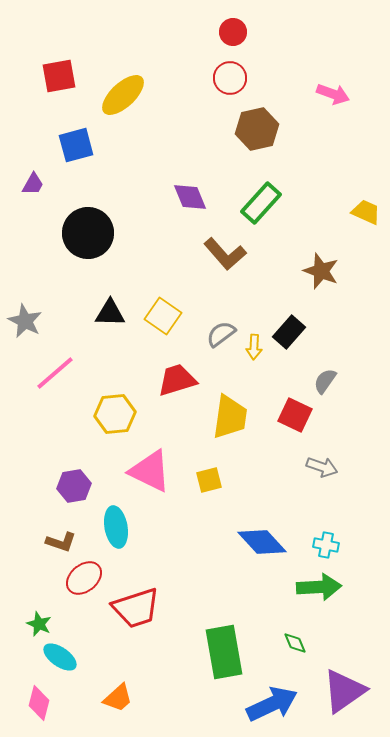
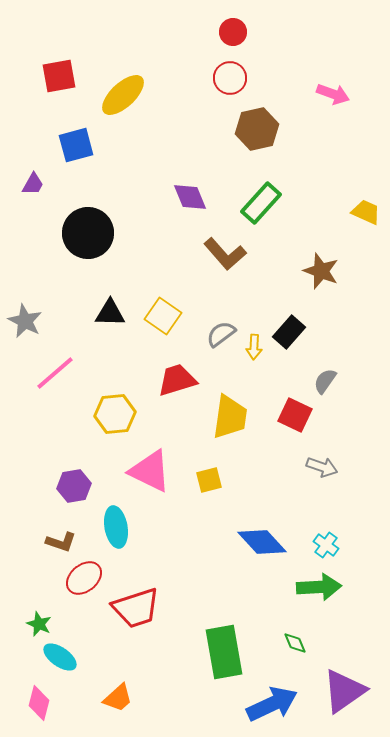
cyan cross at (326, 545): rotated 25 degrees clockwise
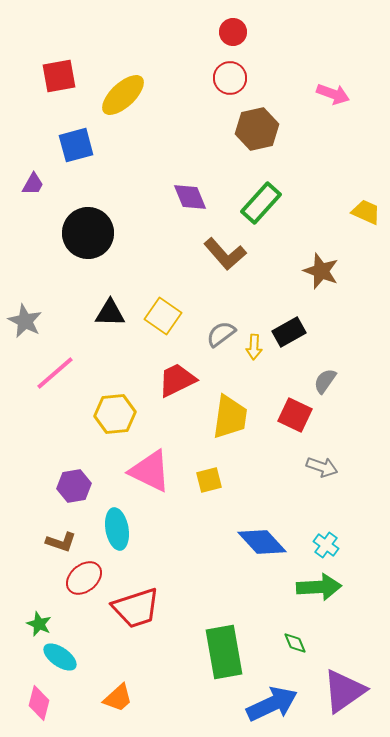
black rectangle at (289, 332): rotated 20 degrees clockwise
red trapezoid at (177, 380): rotated 9 degrees counterclockwise
cyan ellipse at (116, 527): moved 1 px right, 2 px down
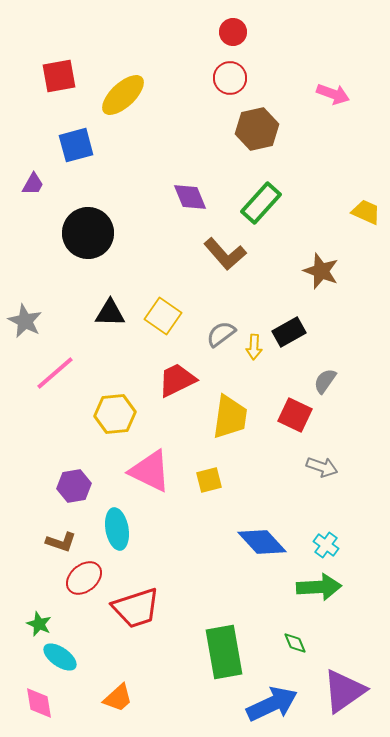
pink diamond at (39, 703): rotated 24 degrees counterclockwise
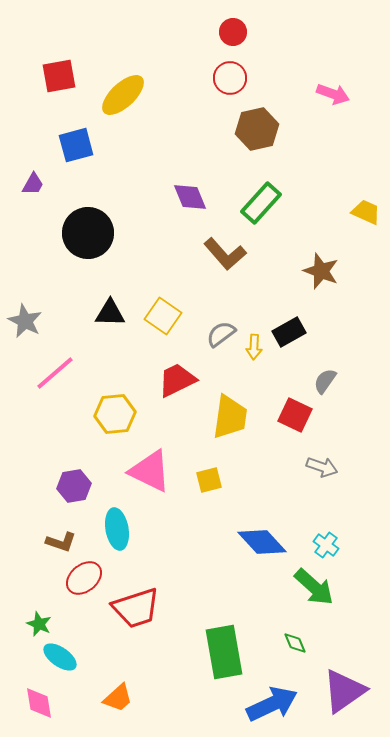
green arrow at (319, 587): moved 5 px left; rotated 45 degrees clockwise
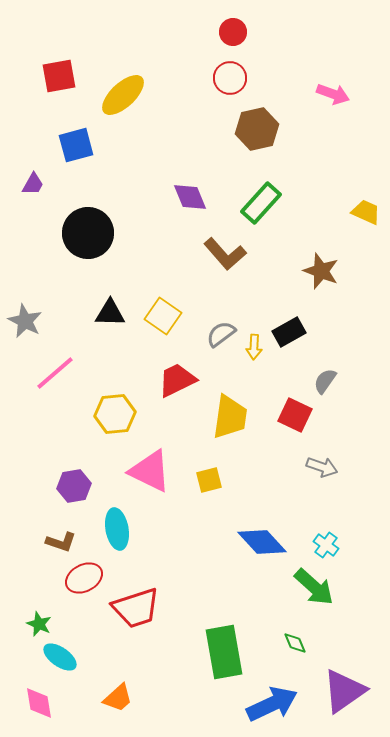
red ellipse at (84, 578): rotated 12 degrees clockwise
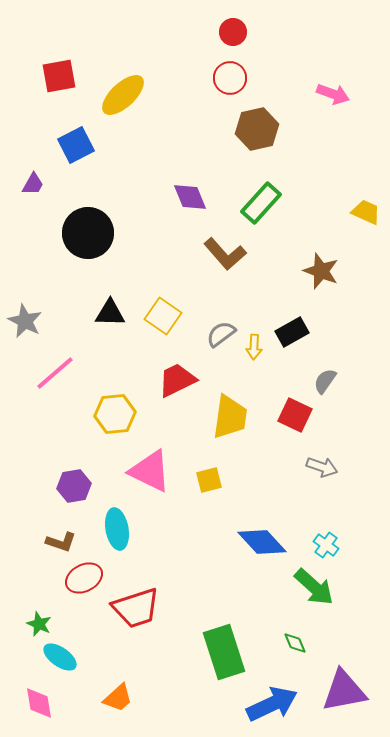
blue square at (76, 145): rotated 12 degrees counterclockwise
black rectangle at (289, 332): moved 3 px right
green rectangle at (224, 652): rotated 8 degrees counterclockwise
purple triangle at (344, 691): rotated 24 degrees clockwise
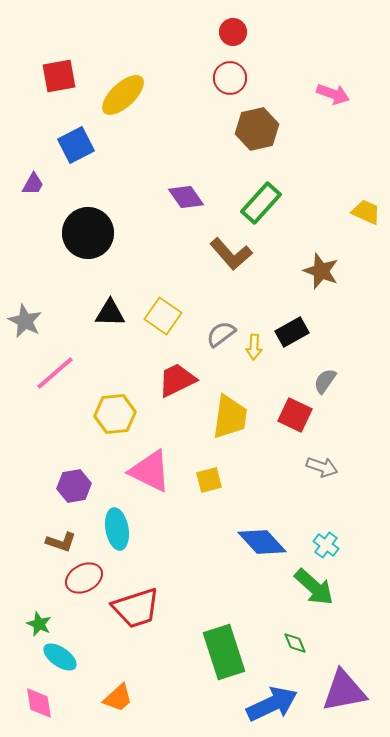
purple diamond at (190, 197): moved 4 px left; rotated 12 degrees counterclockwise
brown L-shape at (225, 254): moved 6 px right
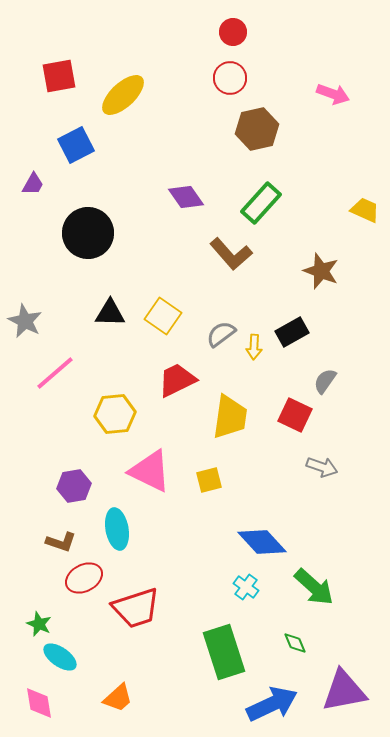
yellow trapezoid at (366, 212): moved 1 px left, 2 px up
cyan cross at (326, 545): moved 80 px left, 42 px down
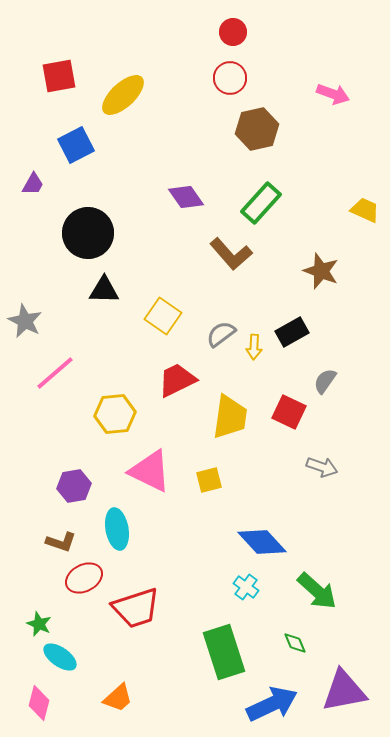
black triangle at (110, 313): moved 6 px left, 23 px up
red square at (295, 415): moved 6 px left, 3 px up
green arrow at (314, 587): moved 3 px right, 4 px down
pink diamond at (39, 703): rotated 24 degrees clockwise
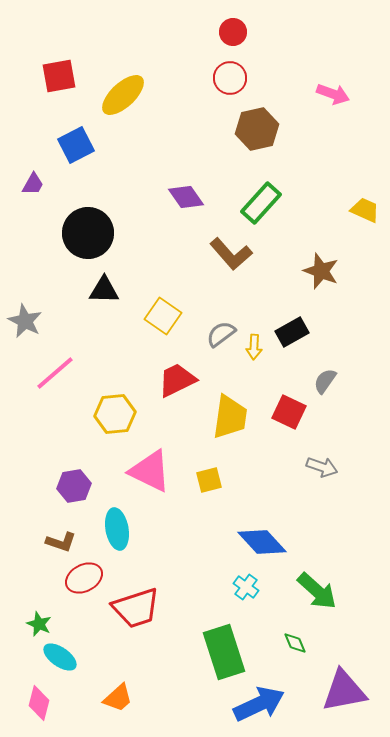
blue arrow at (272, 704): moved 13 px left
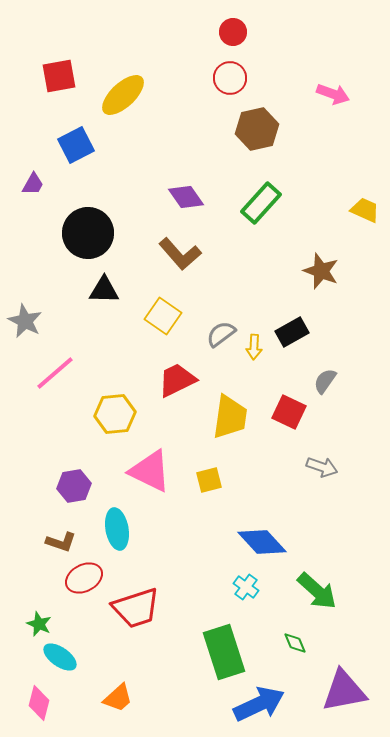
brown L-shape at (231, 254): moved 51 px left
